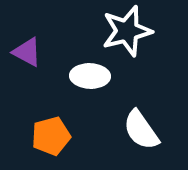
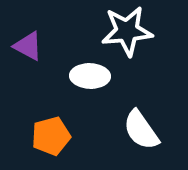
white star: rotated 9 degrees clockwise
purple triangle: moved 1 px right, 6 px up
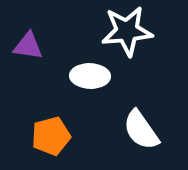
purple triangle: rotated 20 degrees counterclockwise
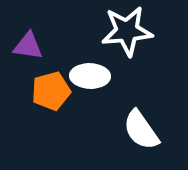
orange pentagon: moved 45 px up
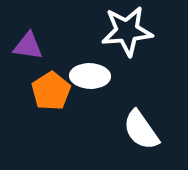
orange pentagon: rotated 18 degrees counterclockwise
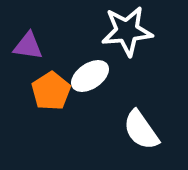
white ellipse: rotated 36 degrees counterclockwise
